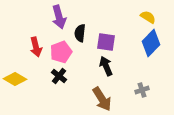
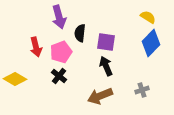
brown arrow: moved 2 px left, 3 px up; rotated 100 degrees clockwise
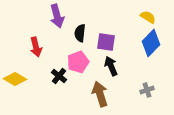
purple arrow: moved 2 px left, 1 px up
pink pentagon: moved 17 px right, 10 px down
black arrow: moved 5 px right
gray cross: moved 5 px right
brown arrow: moved 2 px up; rotated 95 degrees clockwise
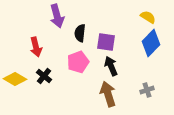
black cross: moved 15 px left
brown arrow: moved 8 px right
